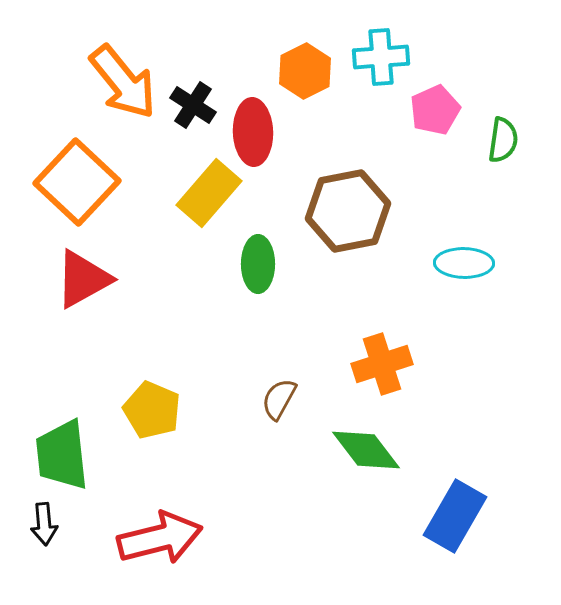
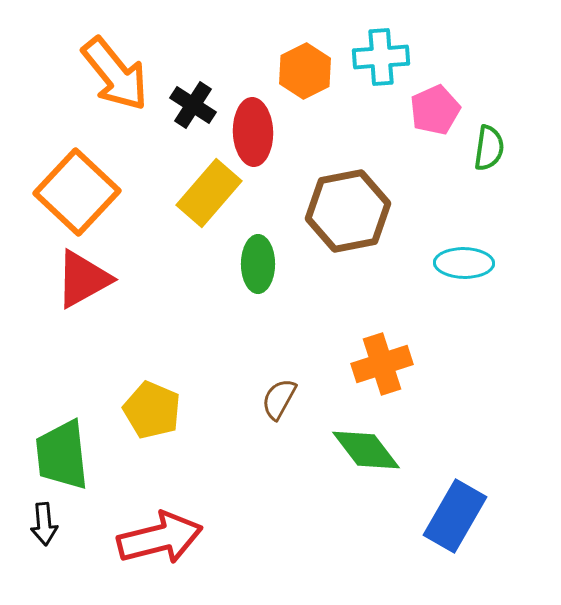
orange arrow: moved 8 px left, 8 px up
green semicircle: moved 14 px left, 8 px down
orange square: moved 10 px down
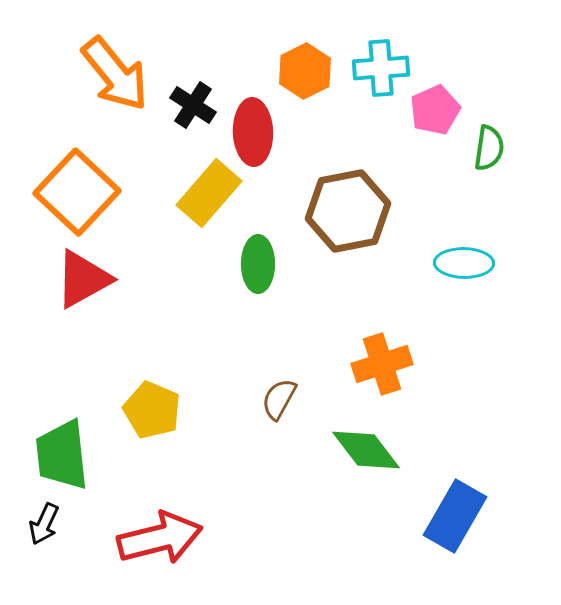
cyan cross: moved 11 px down
black arrow: rotated 30 degrees clockwise
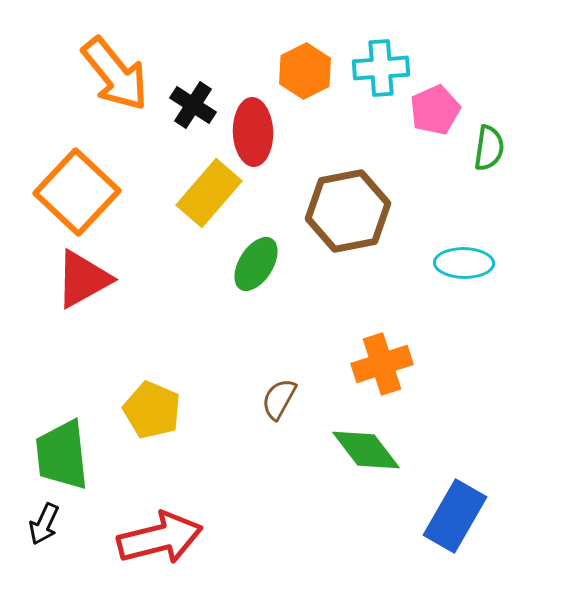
green ellipse: moved 2 px left; rotated 32 degrees clockwise
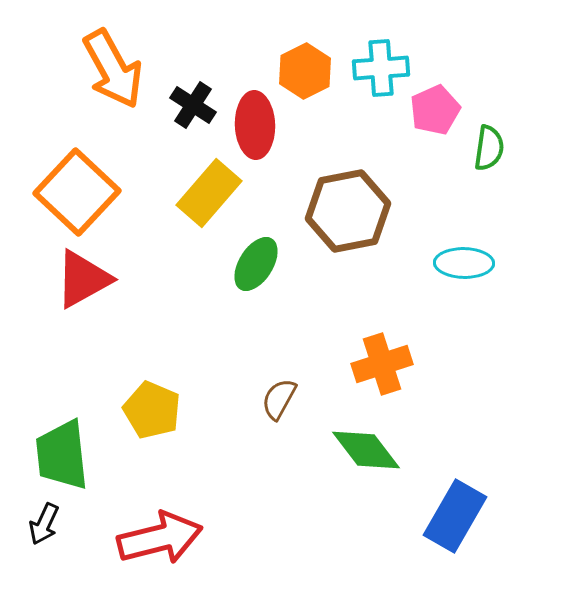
orange arrow: moved 2 px left, 5 px up; rotated 10 degrees clockwise
red ellipse: moved 2 px right, 7 px up
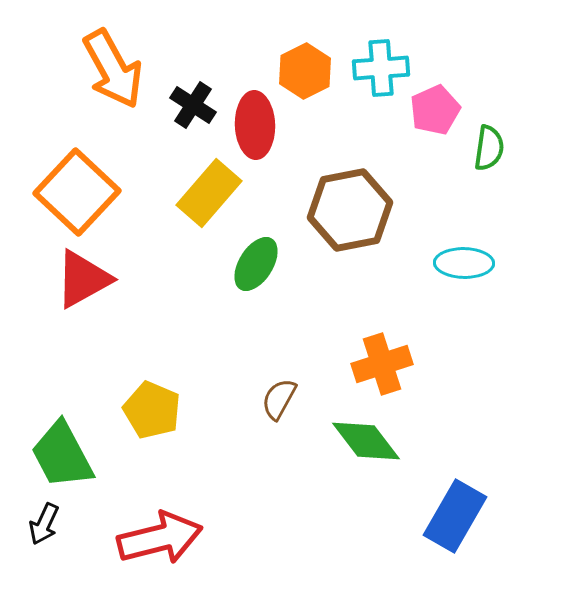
brown hexagon: moved 2 px right, 1 px up
green diamond: moved 9 px up
green trapezoid: rotated 22 degrees counterclockwise
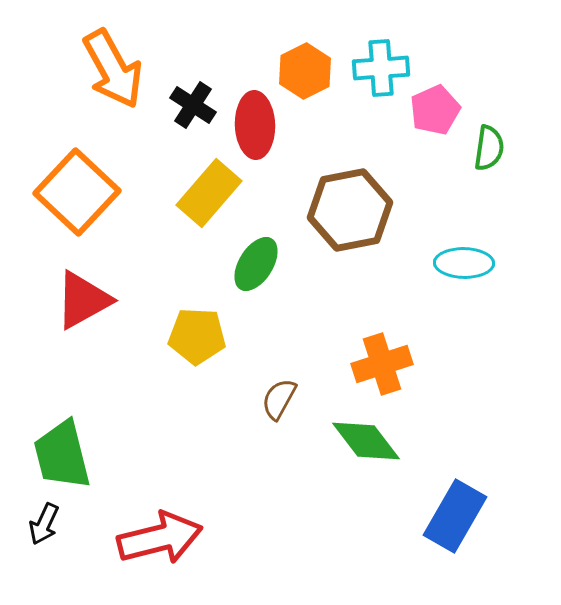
red triangle: moved 21 px down
yellow pentagon: moved 45 px right, 74 px up; rotated 20 degrees counterclockwise
green trapezoid: rotated 14 degrees clockwise
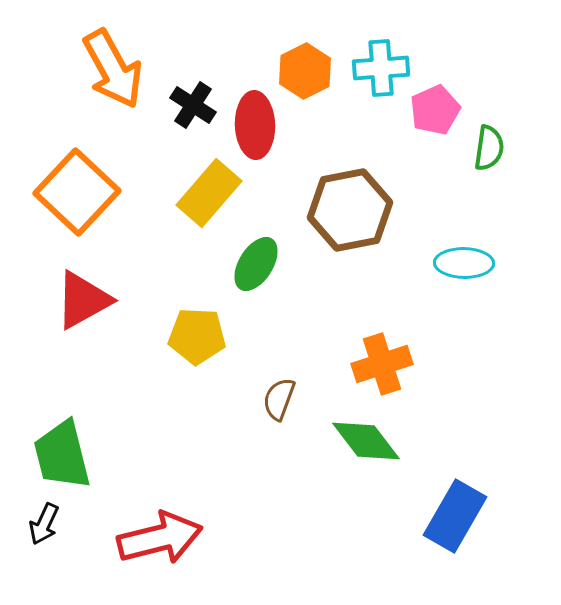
brown semicircle: rotated 9 degrees counterclockwise
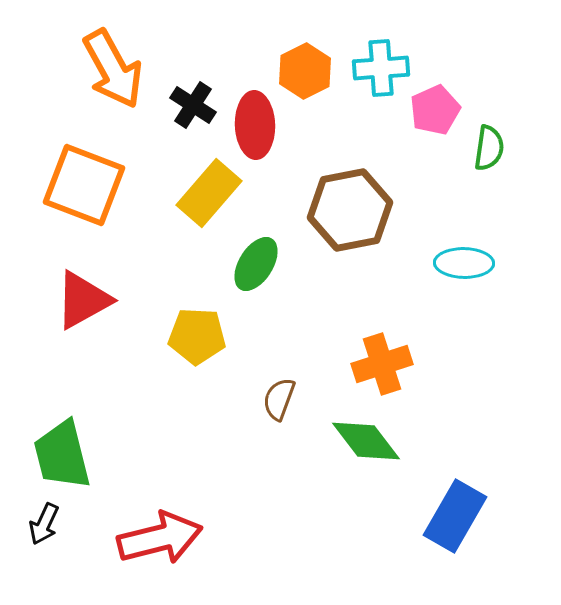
orange square: moved 7 px right, 7 px up; rotated 22 degrees counterclockwise
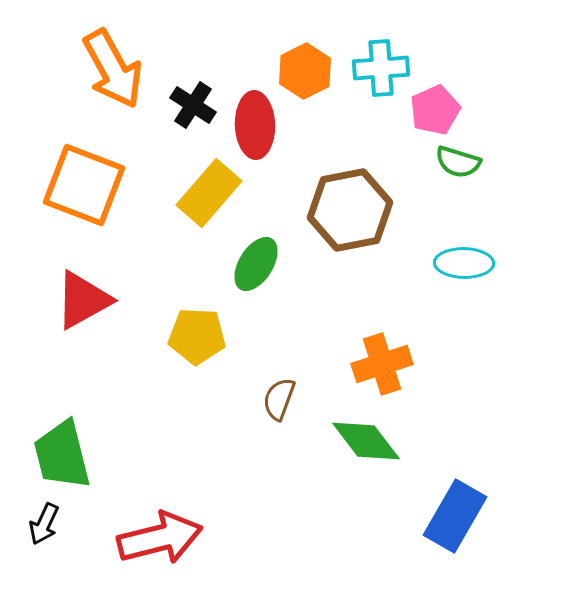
green semicircle: moved 31 px left, 14 px down; rotated 99 degrees clockwise
